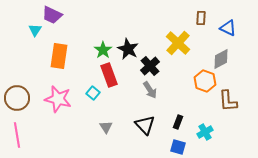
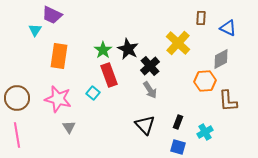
orange hexagon: rotated 25 degrees counterclockwise
gray triangle: moved 37 px left
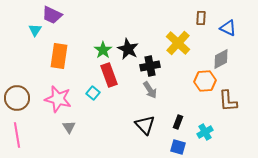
black cross: rotated 30 degrees clockwise
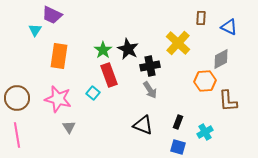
blue triangle: moved 1 px right, 1 px up
black triangle: moved 2 px left; rotated 25 degrees counterclockwise
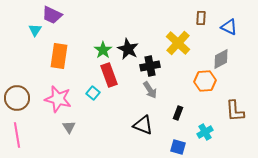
brown L-shape: moved 7 px right, 10 px down
black rectangle: moved 9 px up
